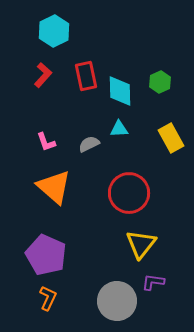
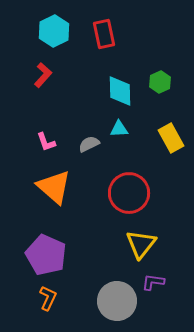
red rectangle: moved 18 px right, 42 px up
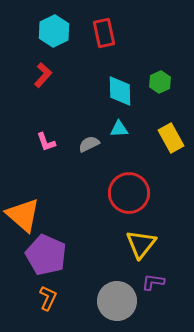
red rectangle: moved 1 px up
orange triangle: moved 31 px left, 28 px down
